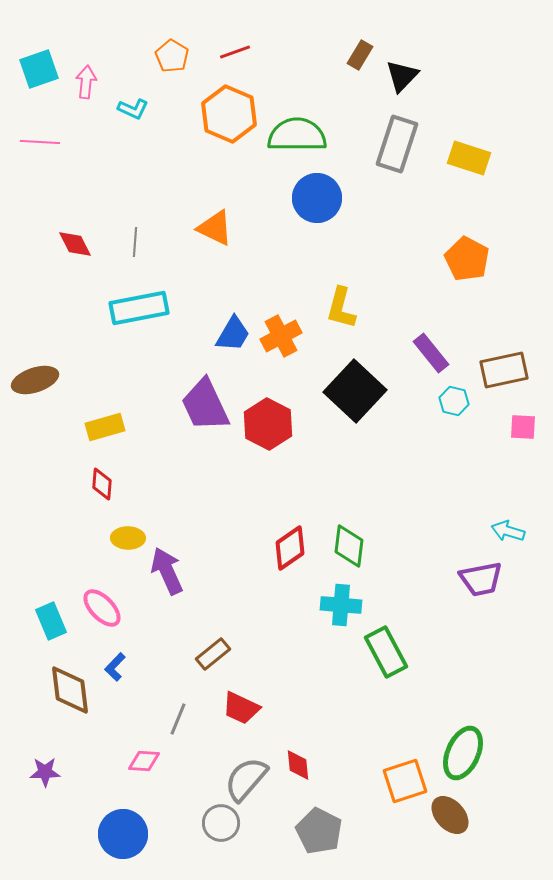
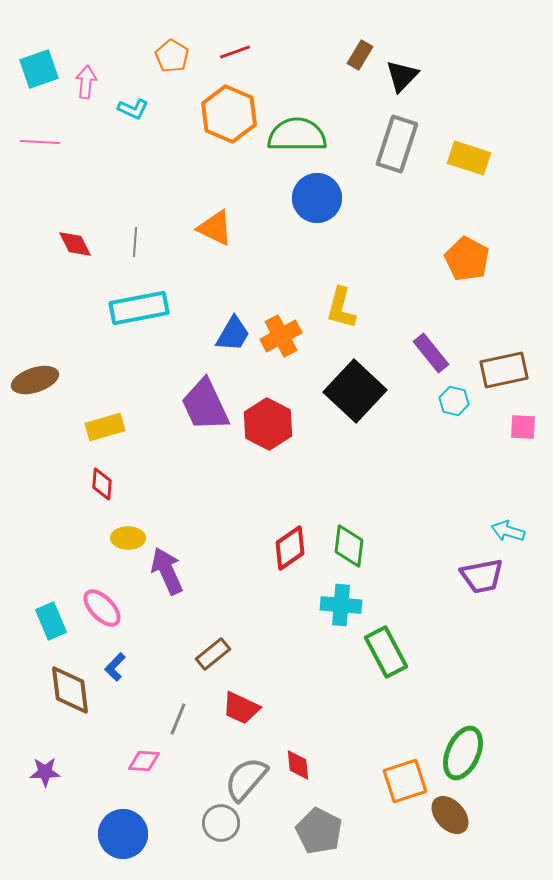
purple trapezoid at (481, 579): moved 1 px right, 3 px up
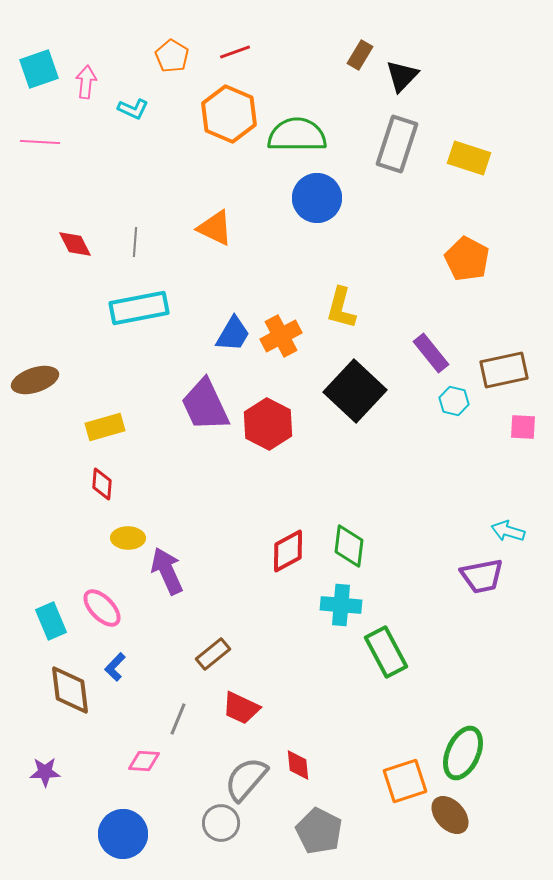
red diamond at (290, 548): moved 2 px left, 3 px down; rotated 6 degrees clockwise
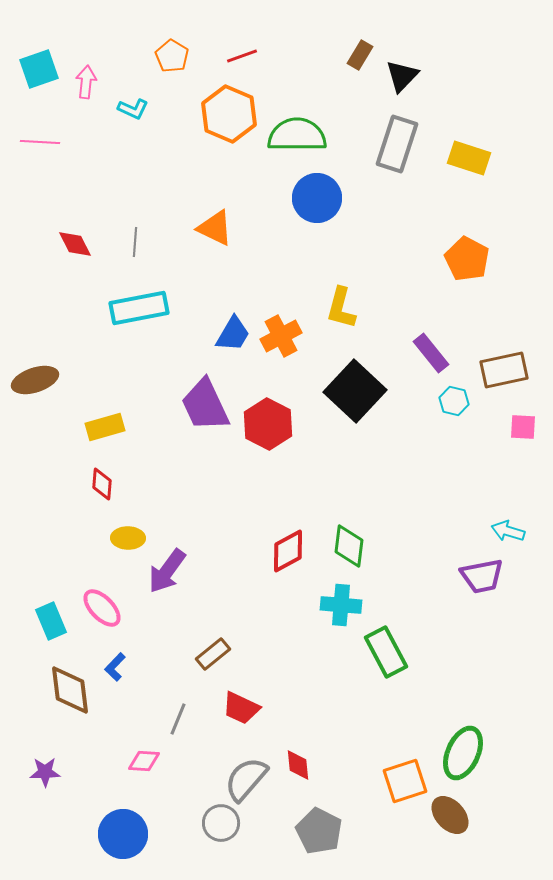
red line at (235, 52): moved 7 px right, 4 px down
purple arrow at (167, 571): rotated 120 degrees counterclockwise
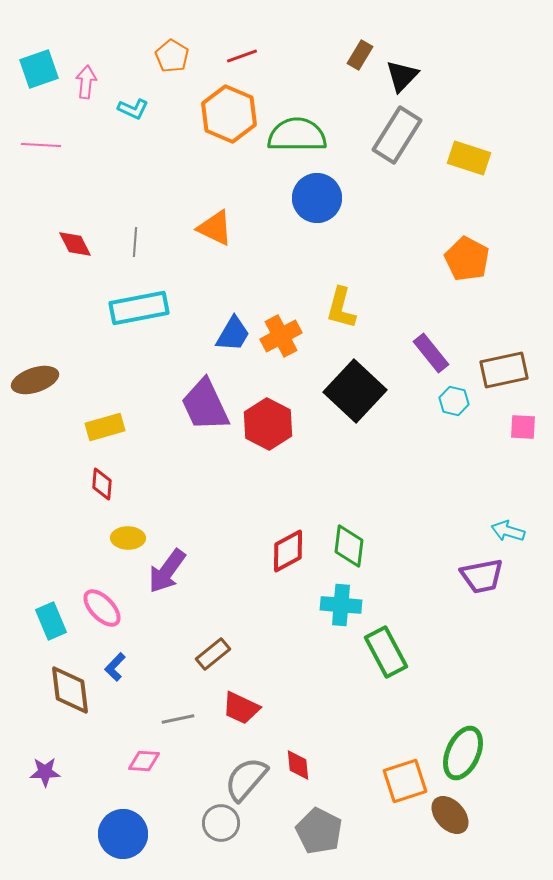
pink line at (40, 142): moved 1 px right, 3 px down
gray rectangle at (397, 144): moved 9 px up; rotated 14 degrees clockwise
gray line at (178, 719): rotated 56 degrees clockwise
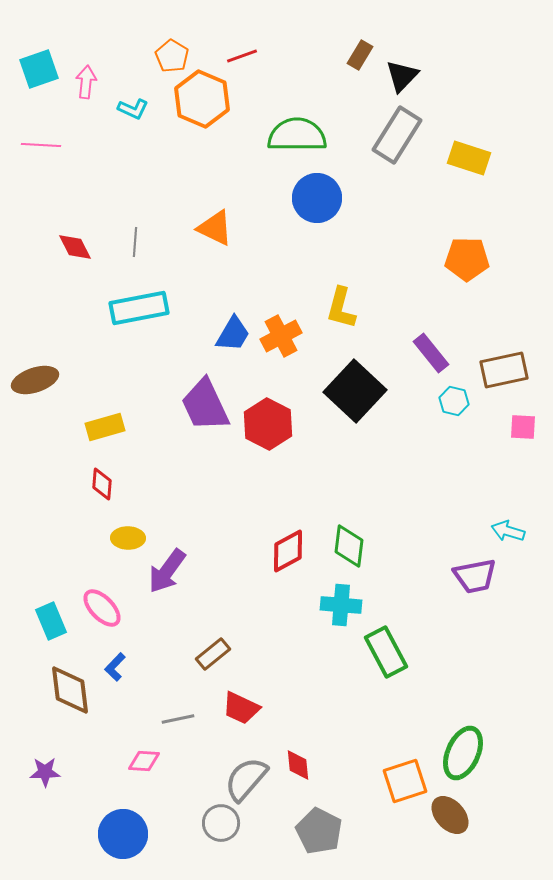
orange hexagon at (229, 114): moved 27 px left, 15 px up
red diamond at (75, 244): moved 3 px down
orange pentagon at (467, 259): rotated 27 degrees counterclockwise
purple trapezoid at (482, 576): moved 7 px left
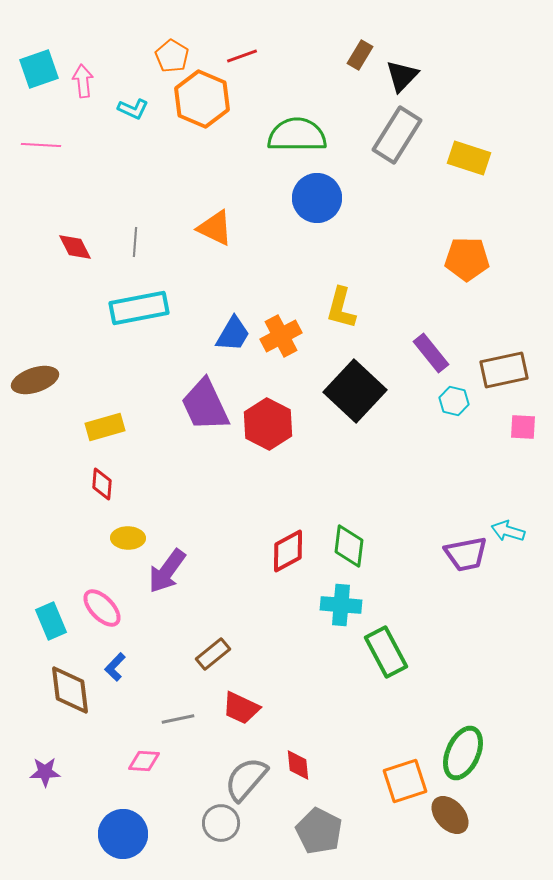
pink arrow at (86, 82): moved 3 px left, 1 px up; rotated 12 degrees counterclockwise
purple trapezoid at (475, 576): moved 9 px left, 22 px up
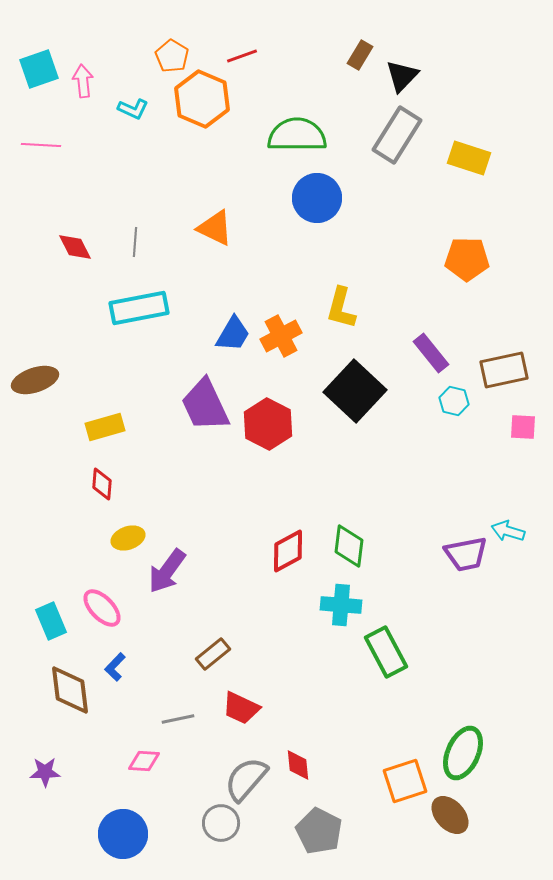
yellow ellipse at (128, 538): rotated 20 degrees counterclockwise
